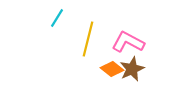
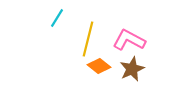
pink L-shape: moved 1 px right, 2 px up
orange diamond: moved 13 px left, 3 px up
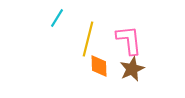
pink L-shape: rotated 56 degrees clockwise
orange diamond: rotated 50 degrees clockwise
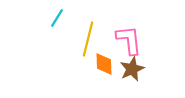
orange diamond: moved 5 px right, 2 px up
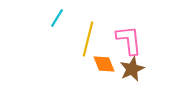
orange diamond: rotated 20 degrees counterclockwise
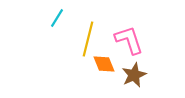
pink L-shape: rotated 12 degrees counterclockwise
brown star: moved 2 px right, 6 px down
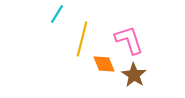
cyan line: moved 4 px up
yellow line: moved 6 px left
brown star: rotated 15 degrees counterclockwise
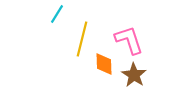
orange diamond: rotated 20 degrees clockwise
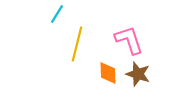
yellow line: moved 5 px left, 5 px down
orange diamond: moved 4 px right, 9 px down
brown star: moved 4 px right, 1 px up; rotated 15 degrees counterclockwise
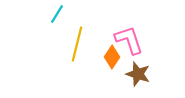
orange diamond: moved 4 px right, 16 px up; rotated 35 degrees clockwise
